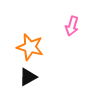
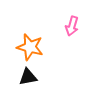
black triangle: rotated 18 degrees clockwise
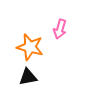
pink arrow: moved 12 px left, 3 px down
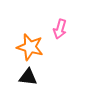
black triangle: rotated 18 degrees clockwise
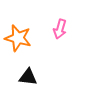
orange star: moved 12 px left, 9 px up
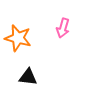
pink arrow: moved 3 px right, 1 px up
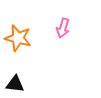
black triangle: moved 13 px left, 7 px down
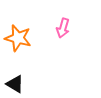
black triangle: rotated 24 degrees clockwise
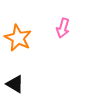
orange star: rotated 12 degrees clockwise
